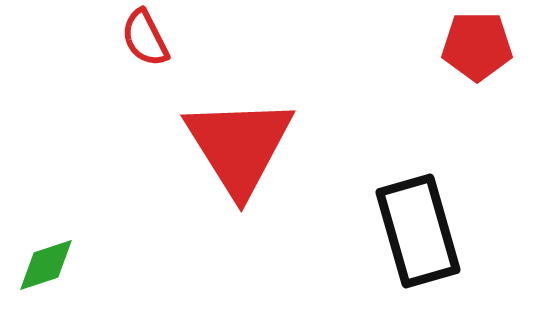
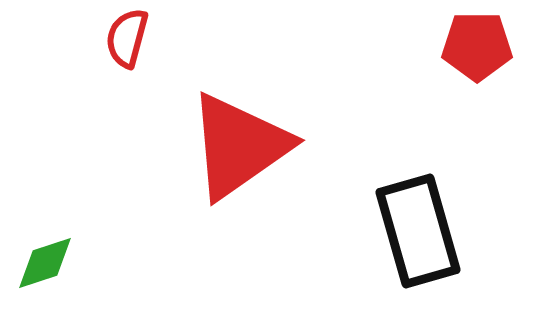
red semicircle: moved 18 px left; rotated 42 degrees clockwise
red triangle: rotated 27 degrees clockwise
green diamond: moved 1 px left, 2 px up
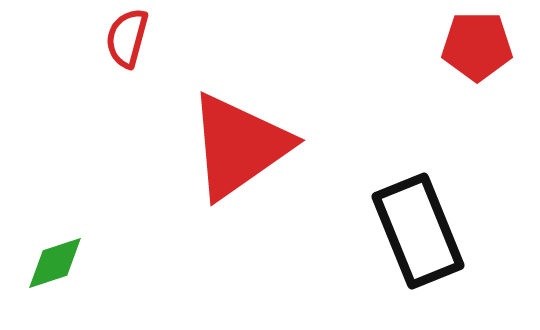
black rectangle: rotated 6 degrees counterclockwise
green diamond: moved 10 px right
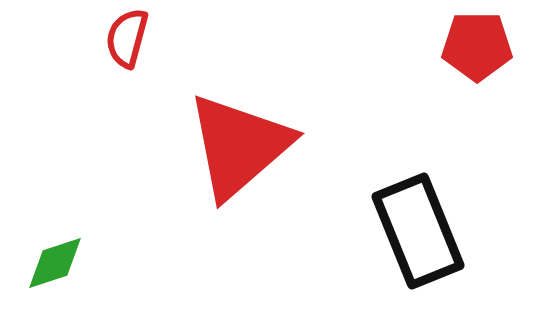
red triangle: rotated 6 degrees counterclockwise
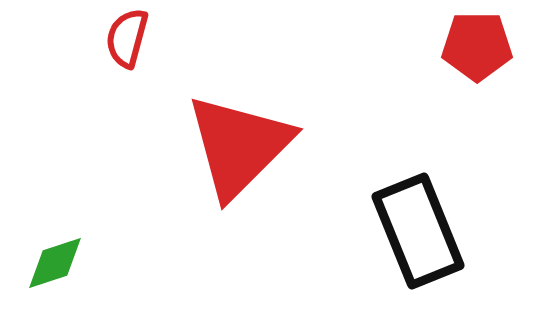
red triangle: rotated 4 degrees counterclockwise
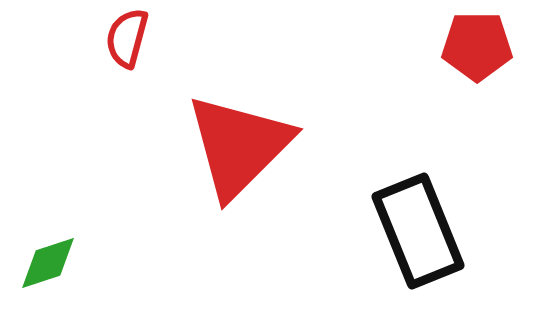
green diamond: moved 7 px left
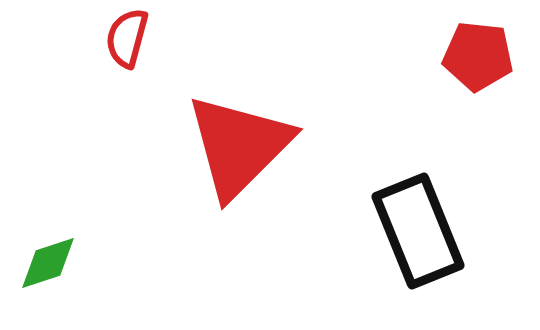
red pentagon: moved 1 px right, 10 px down; rotated 6 degrees clockwise
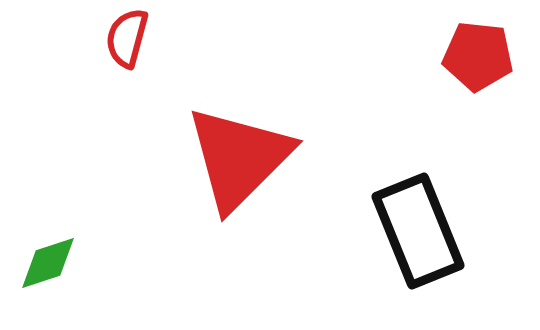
red triangle: moved 12 px down
